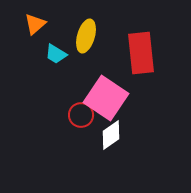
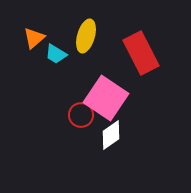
orange triangle: moved 1 px left, 14 px down
red rectangle: rotated 21 degrees counterclockwise
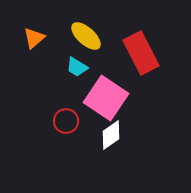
yellow ellipse: rotated 64 degrees counterclockwise
cyan trapezoid: moved 21 px right, 13 px down
red circle: moved 15 px left, 6 px down
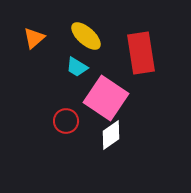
red rectangle: rotated 18 degrees clockwise
